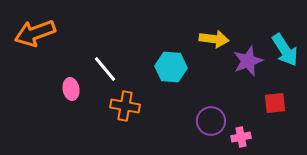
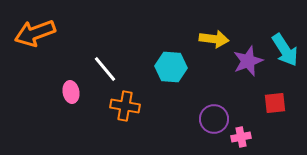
pink ellipse: moved 3 px down
purple circle: moved 3 px right, 2 px up
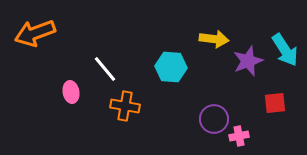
pink cross: moved 2 px left, 1 px up
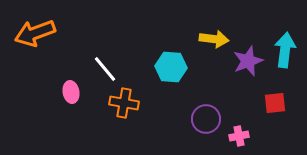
cyan arrow: rotated 140 degrees counterclockwise
orange cross: moved 1 px left, 3 px up
purple circle: moved 8 px left
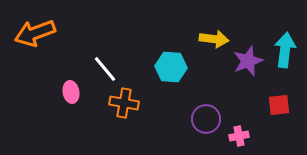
red square: moved 4 px right, 2 px down
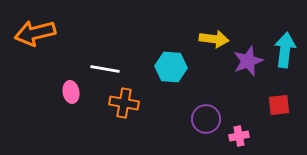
orange arrow: rotated 6 degrees clockwise
white line: rotated 40 degrees counterclockwise
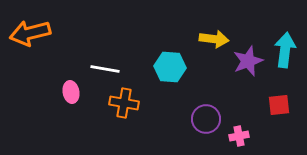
orange arrow: moved 5 px left
cyan hexagon: moved 1 px left
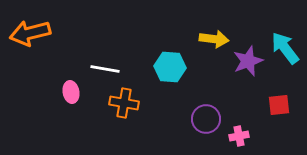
cyan arrow: moved 2 px up; rotated 44 degrees counterclockwise
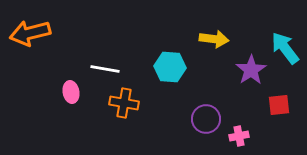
purple star: moved 3 px right, 9 px down; rotated 12 degrees counterclockwise
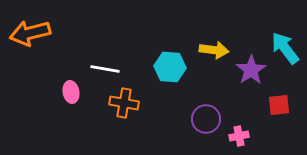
yellow arrow: moved 11 px down
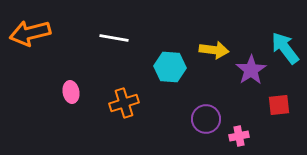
white line: moved 9 px right, 31 px up
orange cross: rotated 28 degrees counterclockwise
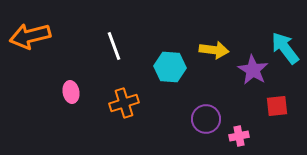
orange arrow: moved 3 px down
white line: moved 8 px down; rotated 60 degrees clockwise
purple star: moved 2 px right; rotated 8 degrees counterclockwise
red square: moved 2 px left, 1 px down
